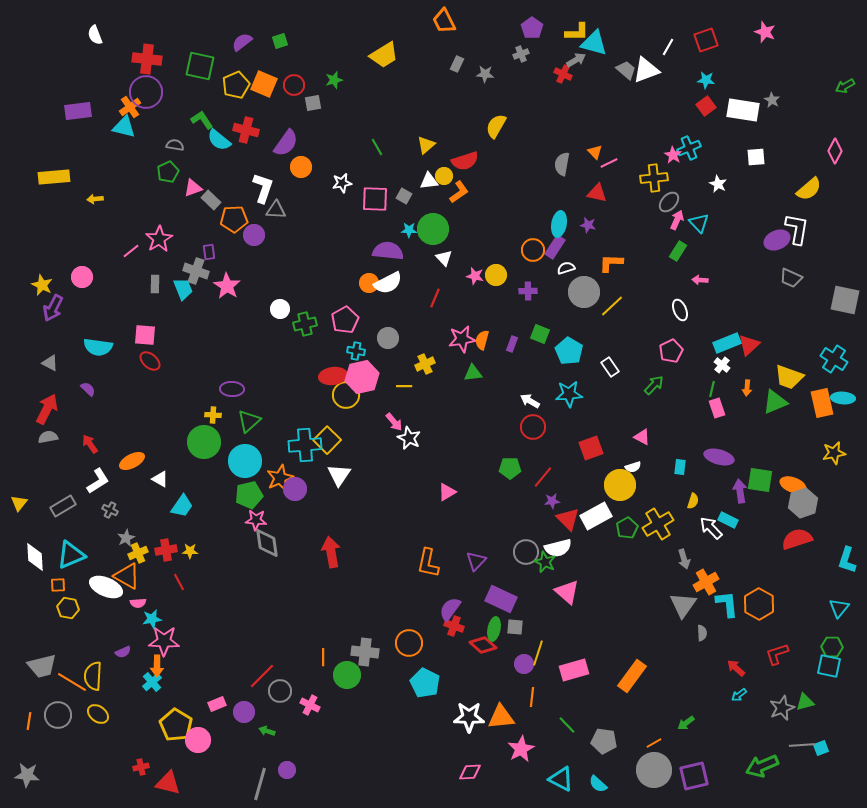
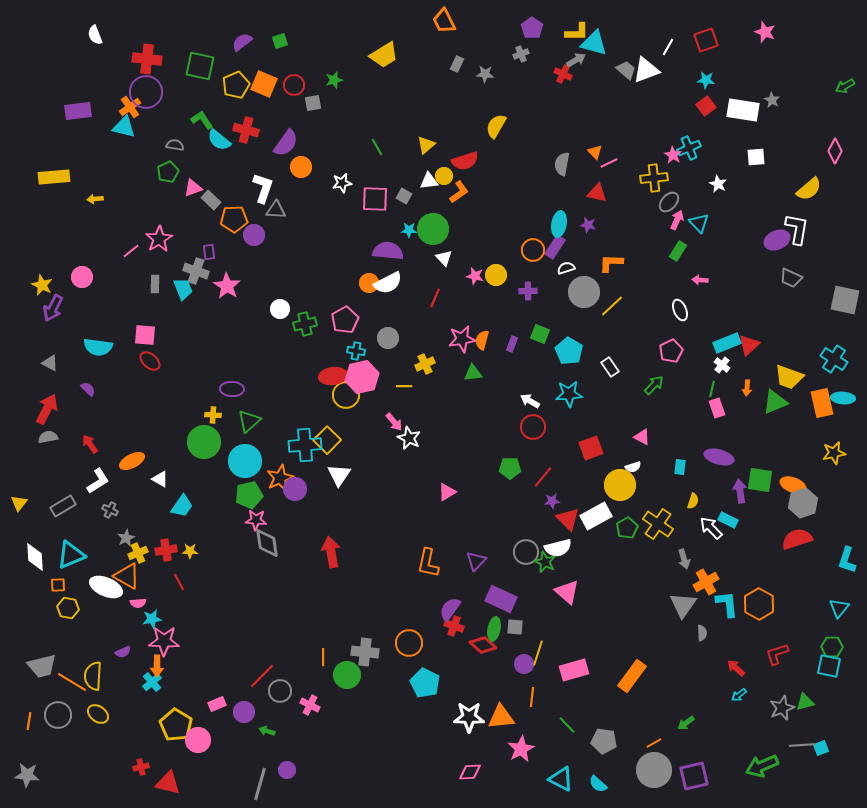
yellow cross at (658, 524): rotated 24 degrees counterclockwise
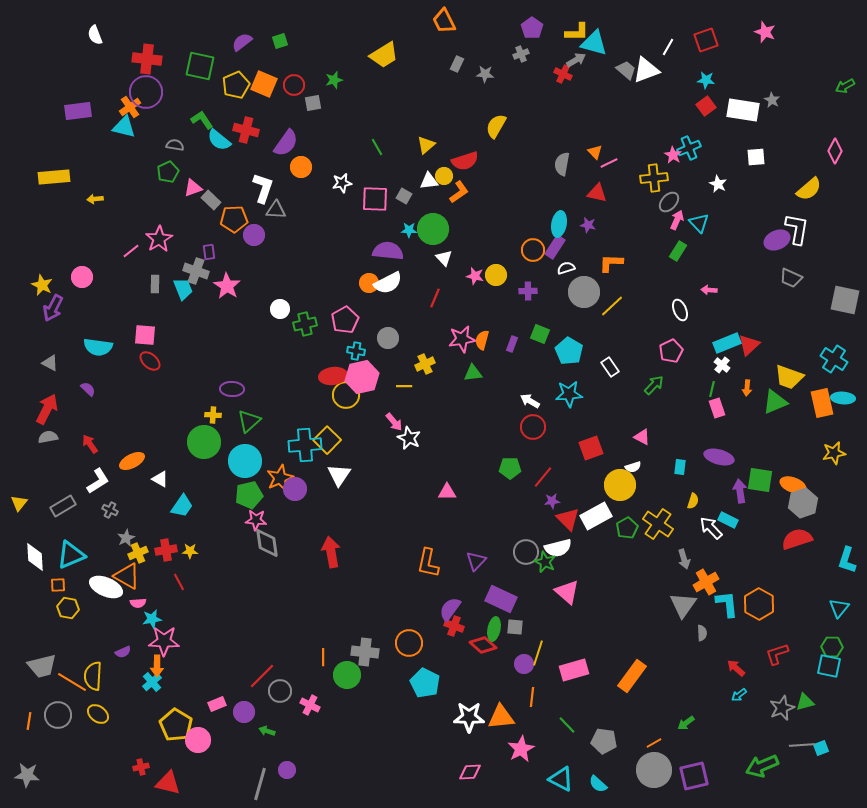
pink arrow at (700, 280): moved 9 px right, 10 px down
pink triangle at (447, 492): rotated 30 degrees clockwise
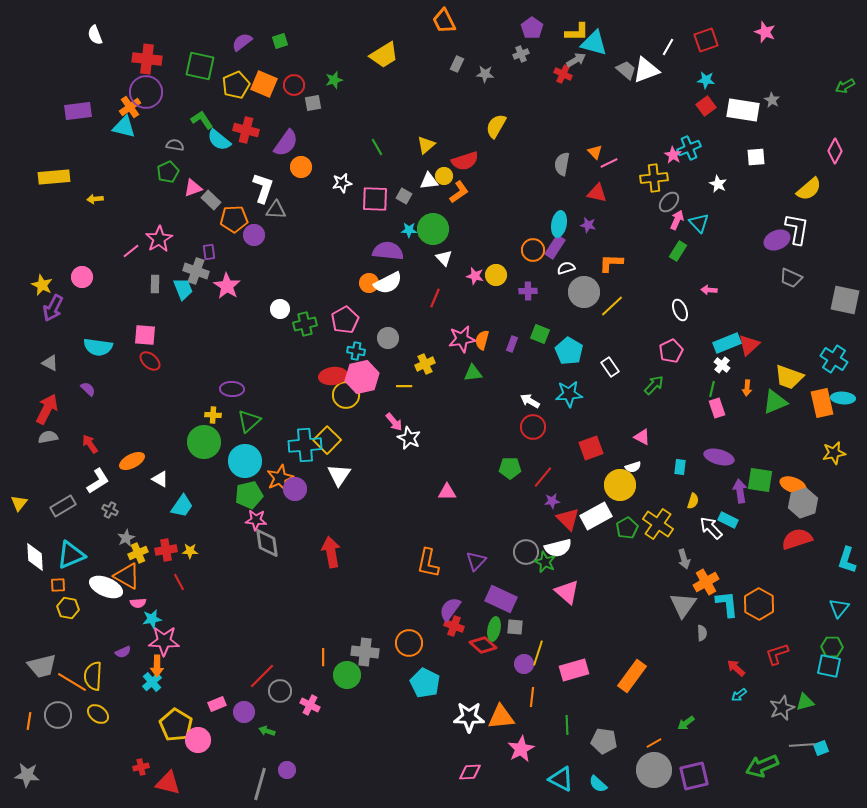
green line at (567, 725): rotated 42 degrees clockwise
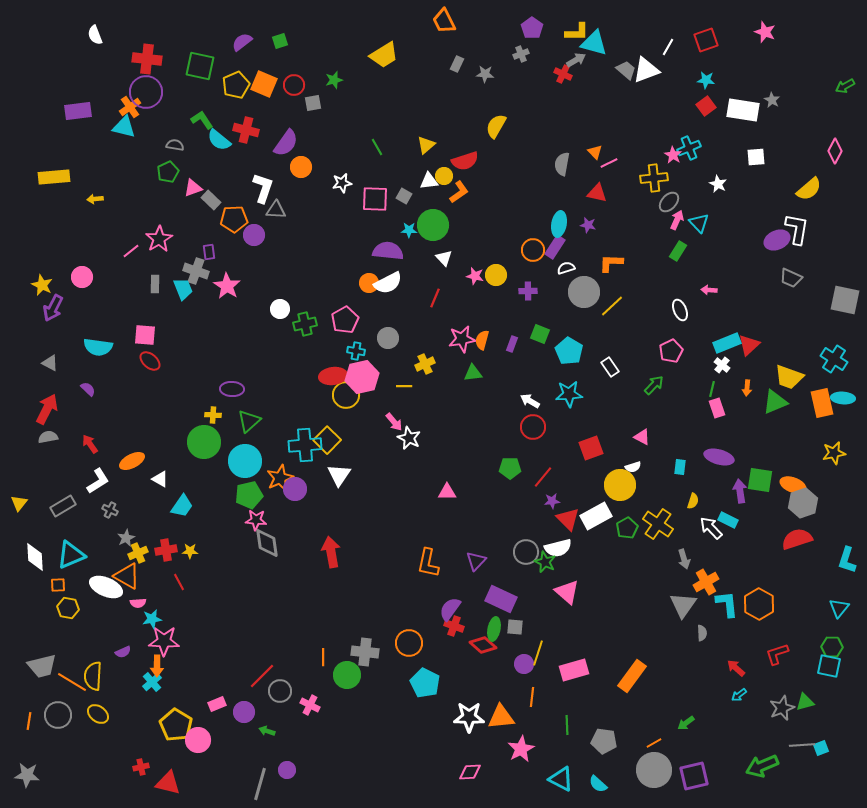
green circle at (433, 229): moved 4 px up
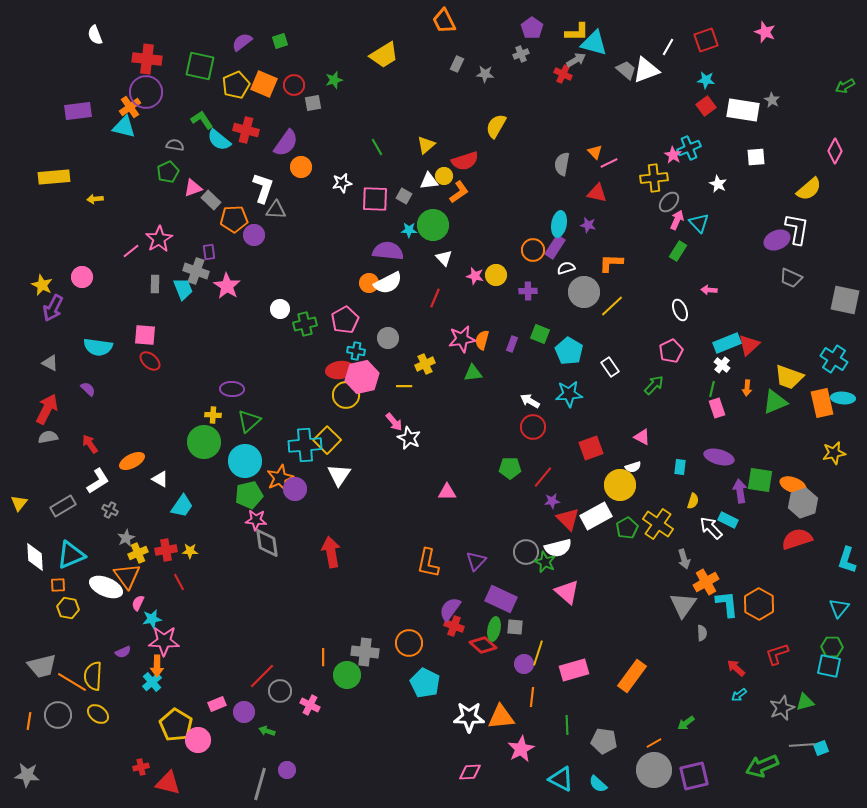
red ellipse at (333, 376): moved 7 px right, 6 px up
orange triangle at (127, 576): rotated 24 degrees clockwise
pink semicircle at (138, 603): rotated 119 degrees clockwise
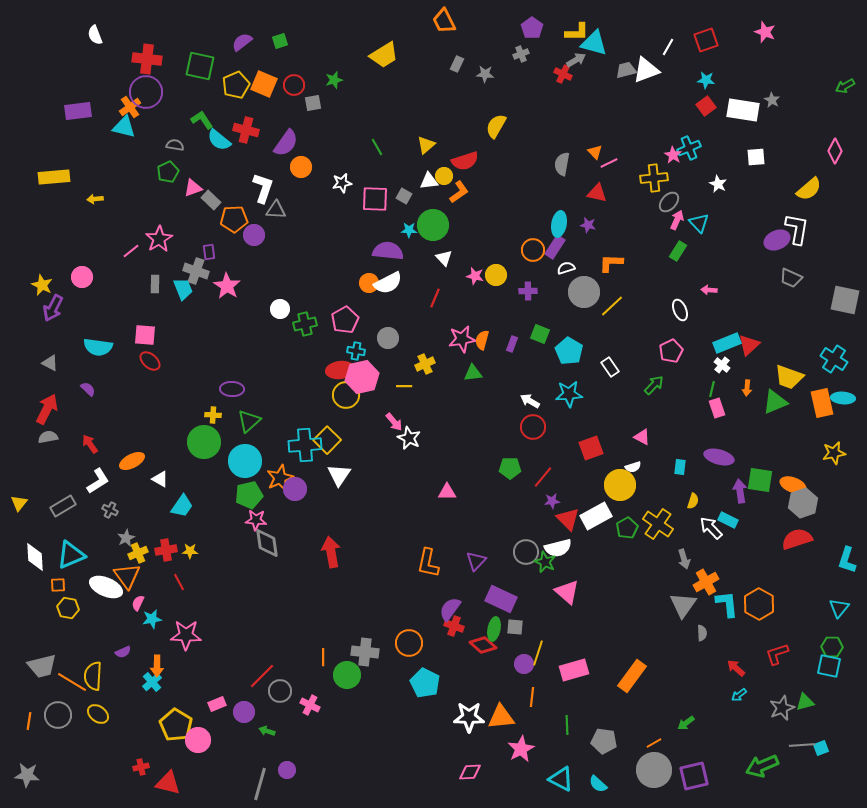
gray trapezoid at (626, 70): rotated 55 degrees counterclockwise
pink star at (164, 641): moved 22 px right, 6 px up
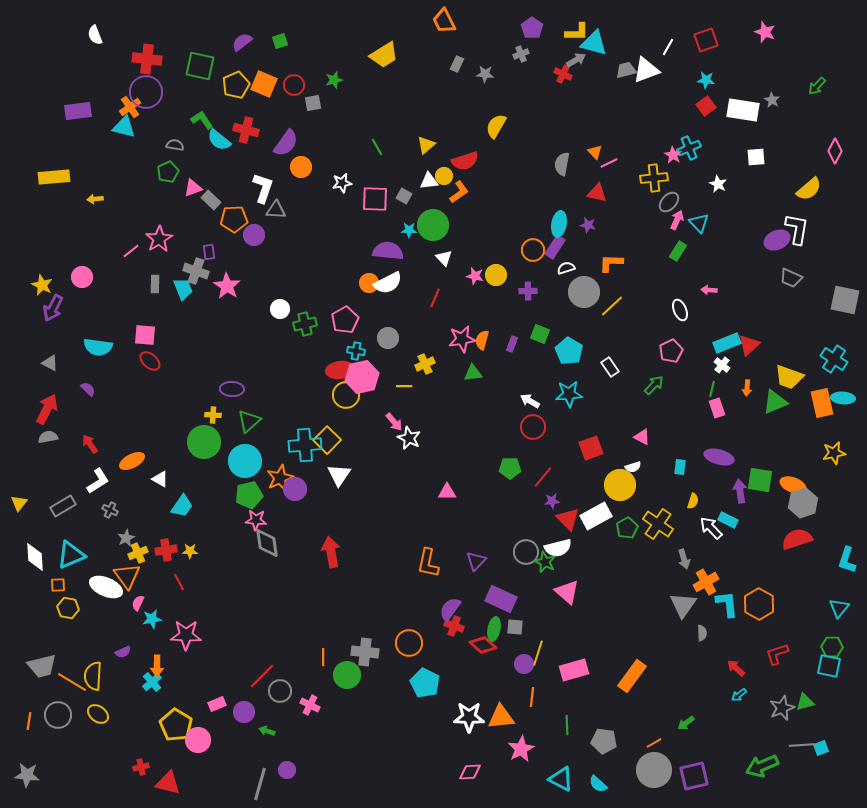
green arrow at (845, 86): moved 28 px left; rotated 18 degrees counterclockwise
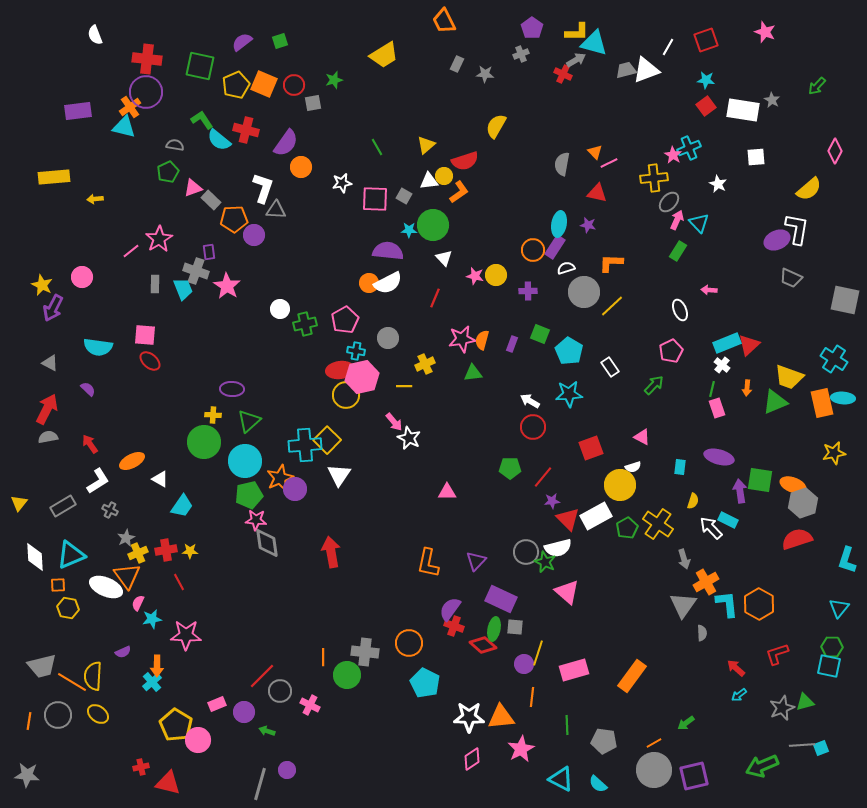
pink diamond at (470, 772): moved 2 px right, 13 px up; rotated 30 degrees counterclockwise
